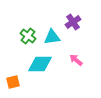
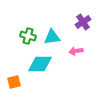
purple cross: moved 10 px right
green cross: rotated 21 degrees counterclockwise
pink arrow: moved 9 px up; rotated 48 degrees counterclockwise
orange square: moved 1 px right
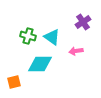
cyan triangle: rotated 42 degrees clockwise
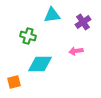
cyan triangle: moved 22 px up; rotated 42 degrees counterclockwise
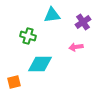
pink arrow: moved 4 px up
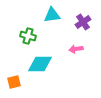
pink arrow: moved 2 px down
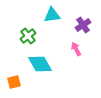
purple cross: moved 3 px down
green cross: rotated 35 degrees clockwise
pink arrow: rotated 72 degrees clockwise
cyan diamond: rotated 60 degrees clockwise
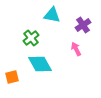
cyan triangle: rotated 18 degrees clockwise
green cross: moved 3 px right, 2 px down
orange square: moved 2 px left, 5 px up
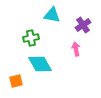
green cross: rotated 28 degrees clockwise
pink arrow: rotated 16 degrees clockwise
orange square: moved 4 px right, 4 px down
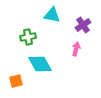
green cross: moved 3 px left, 1 px up
pink arrow: rotated 24 degrees clockwise
